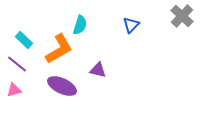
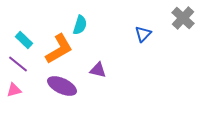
gray cross: moved 1 px right, 2 px down
blue triangle: moved 12 px right, 9 px down
purple line: moved 1 px right
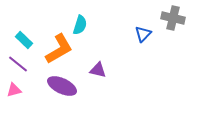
gray cross: moved 10 px left; rotated 30 degrees counterclockwise
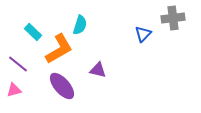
gray cross: rotated 20 degrees counterclockwise
cyan rectangle: moved 9 px right, 8 px up
purple ellipse: rotated 24 degrees clockwise
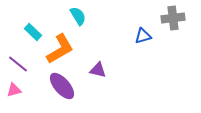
cyan semicircle: moved 2 px left, 9 px up; rotated 48 degrees counterclockwise
blue triangle: moved 2 px down; rotated 30 degrees clockwise
orange L-shape: moved 1 px right
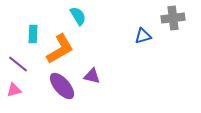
cyan rectangle: moved 2 px down; rotated 48 degrees clockwise
purple triangle: moved 6 px left, 6 px down
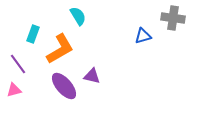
gray cross: rotated 15 degrees clockwise
cyan rectangle: rotated 18 degrees clockwise
purple line: rotated 15 degrees clockwise
purple ellipse: moved 2 px right
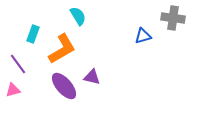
orange L-shape: moved 2 px right
purple triangle: moved 1 px down
pink triangle: moved 1 px left
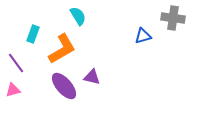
purple line: moved 2 px left, 1 px up
